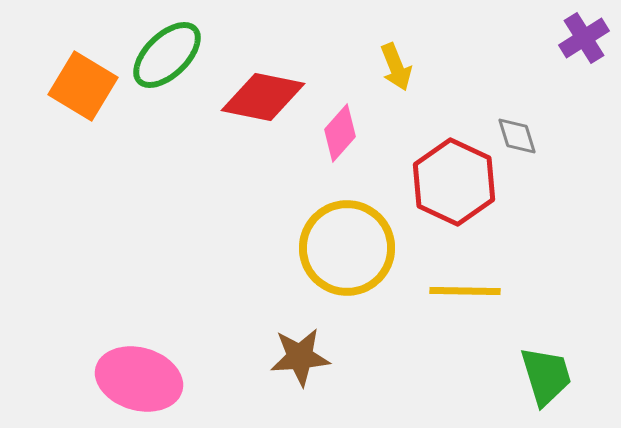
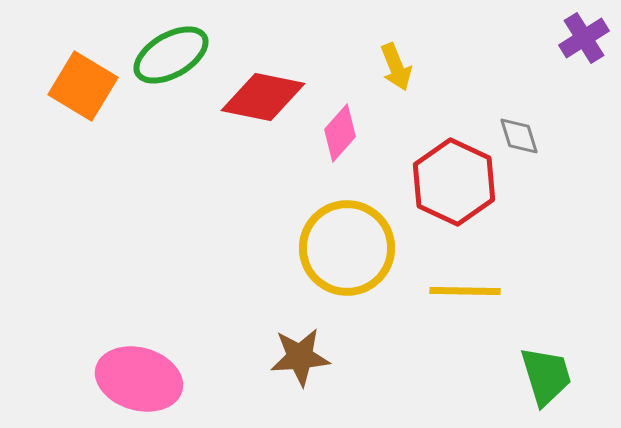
green ellipse: moved 4 px right; rotated 14 degrees clockwise
gray diamond: moved 2 px right
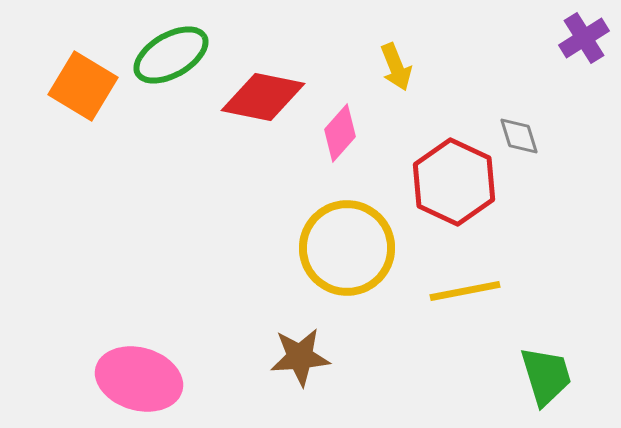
yellow line: rotated 12 degrees counterclockwise
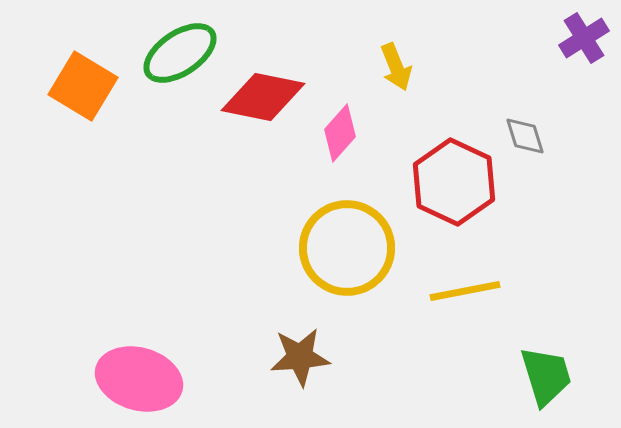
green ellipse: moved 9 px right, 2 px up; rotated 4 degrees counterclockwise
gray diamond: moved 6 px right
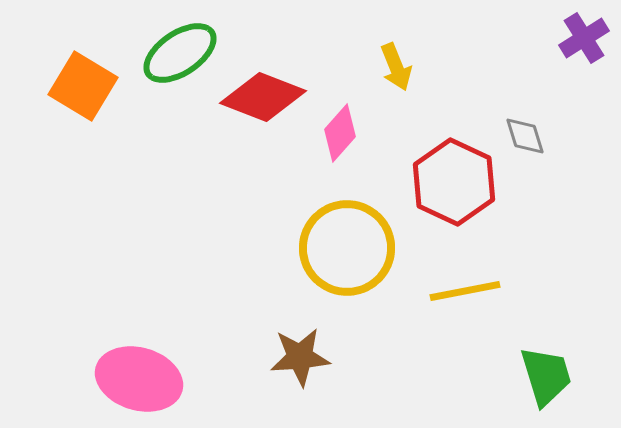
red diamond: rotated 10 degrees clockwise
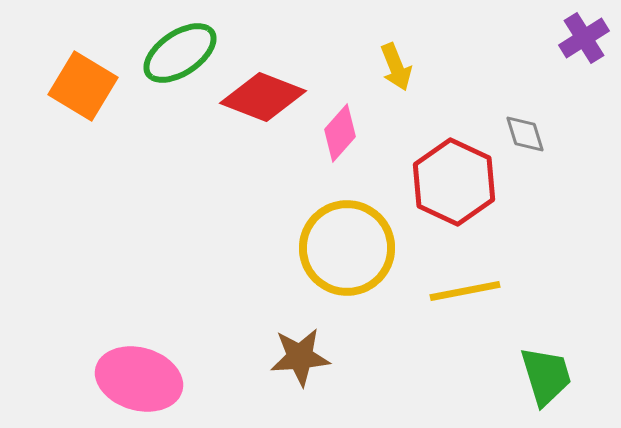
gray diamond: moved 2 px up
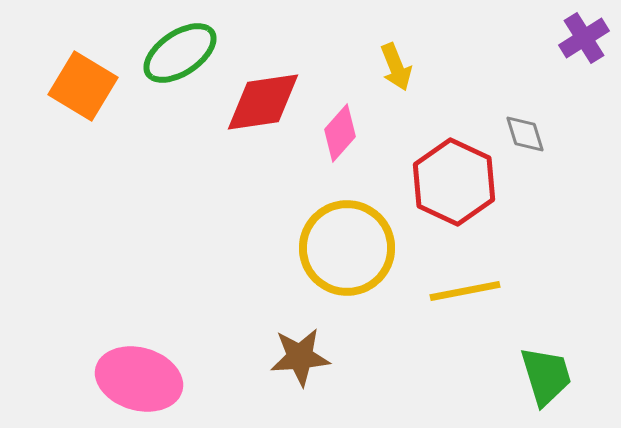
red diamond: moved 5 px down; rotated 30 degrees counterclockwise
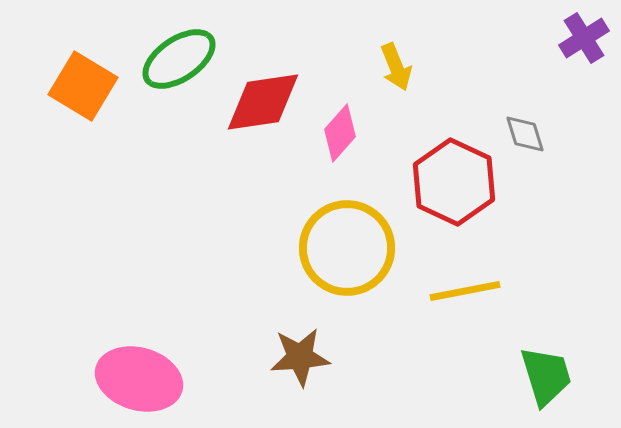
green ellipse: moved 1 px left, 6 px down
